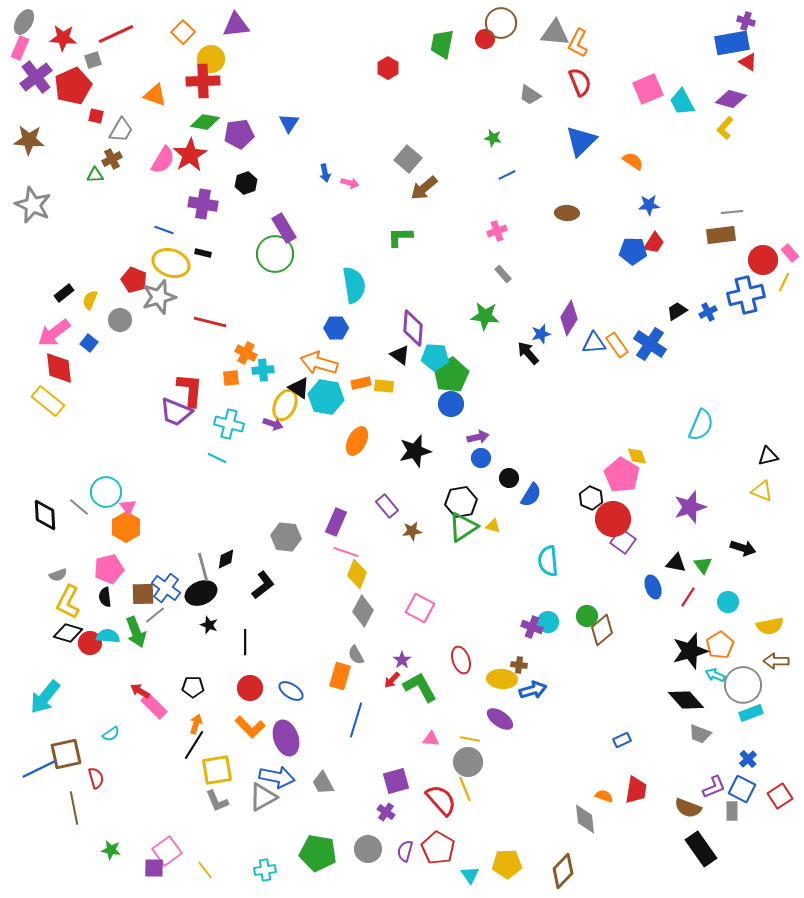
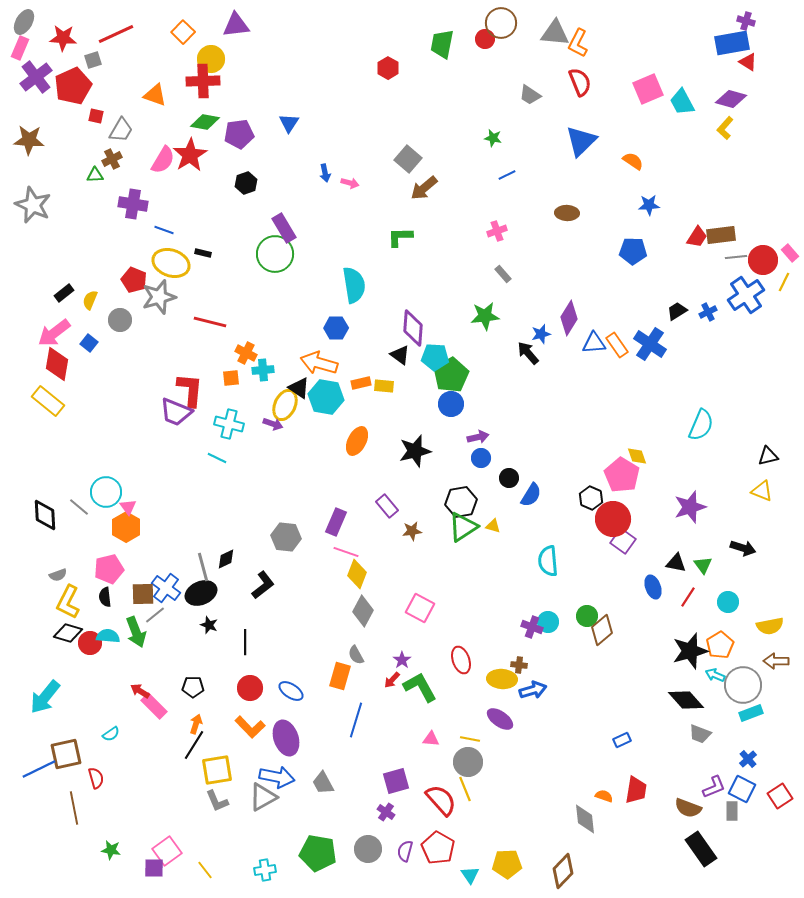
purple cross at (203, 204): moved 70 px left
gray line at (732, 212): moved 4 px right, 45 px down
red trapezoid at (654, 243): moved 43 px right, 6 px up
blue cross at (746, 295): rotated 21 degrees counterclockwise
green star at (485, 316): rotated 12 degrees counterclockwise
red diamond at (59, 368): moved 2 px left, 4 px up; rotated 16 degrees clockwise
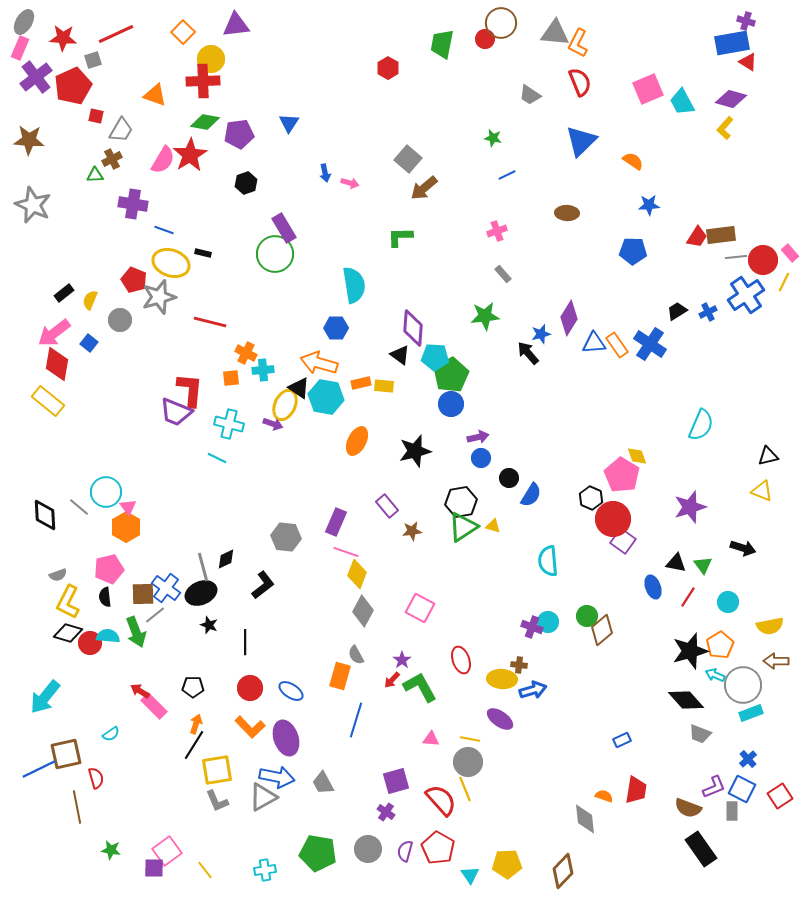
brown line at (74, 808): moved 3 px right, 1 px up
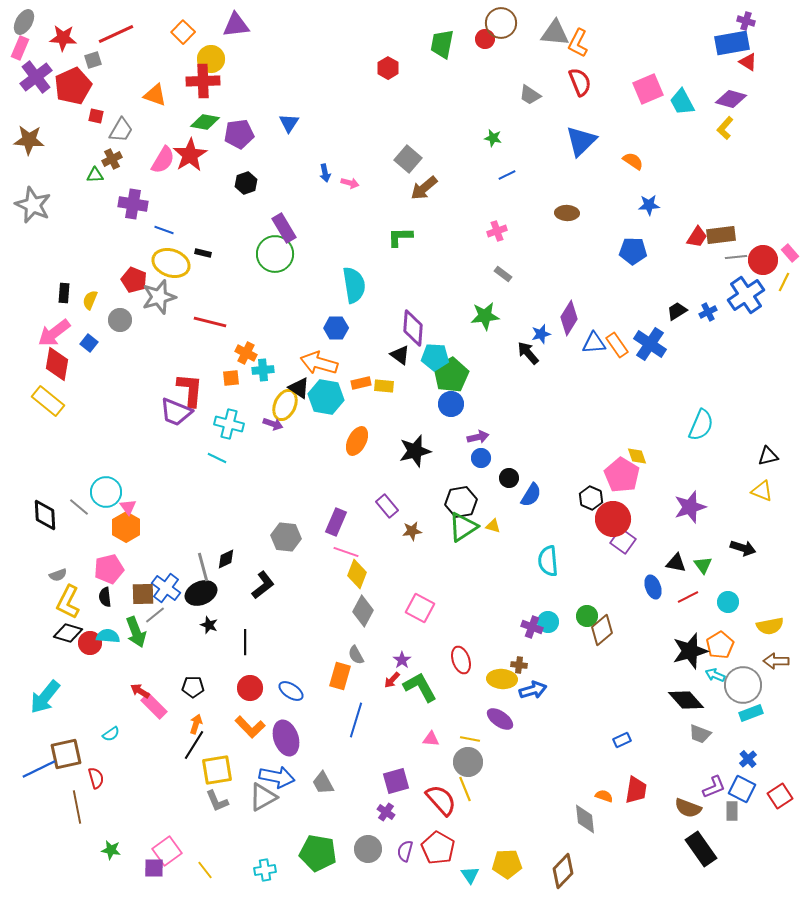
gray rectangle at (503, 274): rotated 12 degrees counterclockwise
black rectangle at (64, 293): rotated 48 degrees counterclockwise
red line at (688, 597): rotated 30 degrees clockwise
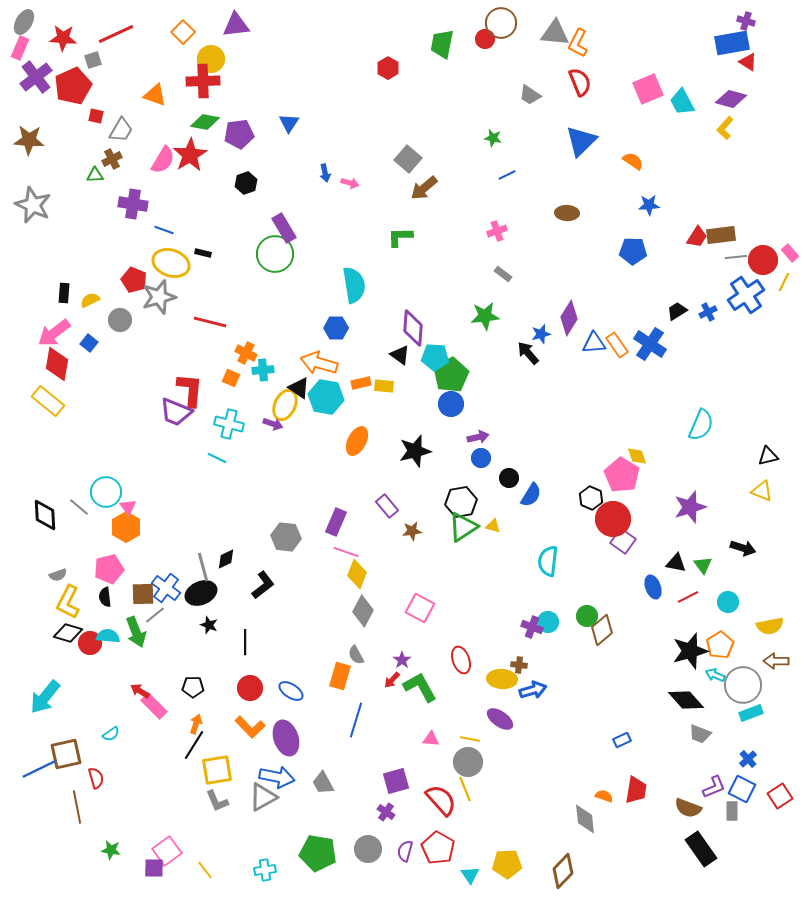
yellow semicircle at (90, 300): rotated 42 degrees clockwise
orange square at (231, 378): rotated 30 degrees clockwise
cyan semicircle at (548, 561): rotated 12 degrees clockwise
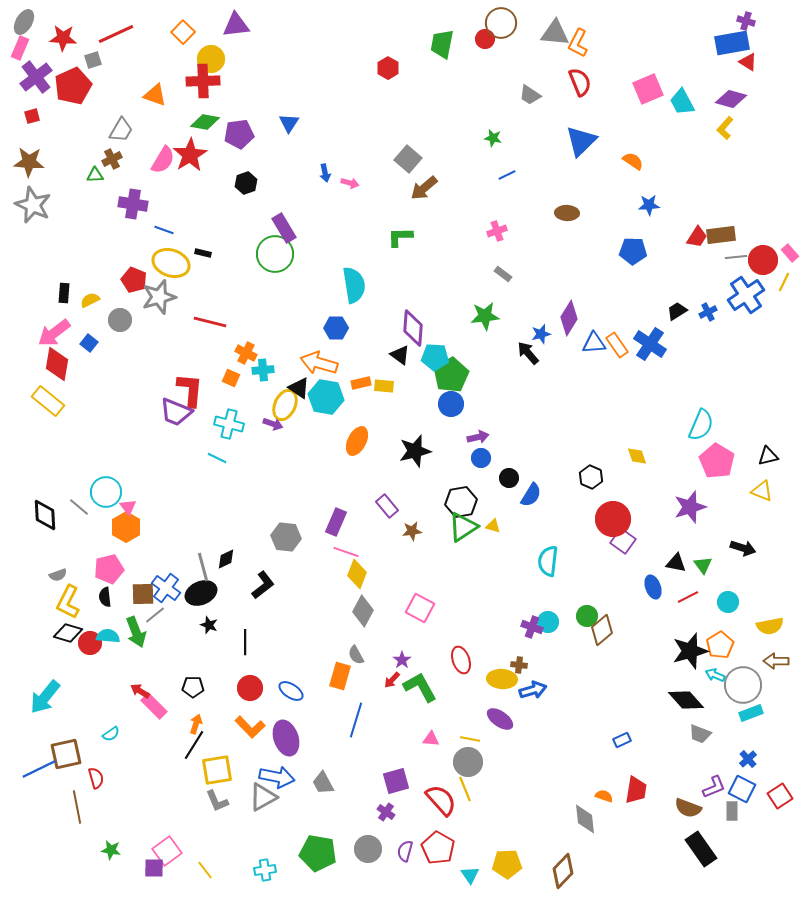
red square at (96, 116): moved 64 px left; rotated 28 degrees counterclockwise
brown star at (29, 140): moved 22 px down
pink pentagon at (622, 475): moved 95 px right, 14 px up
black hexagon at (591, 498): moved 21 px up
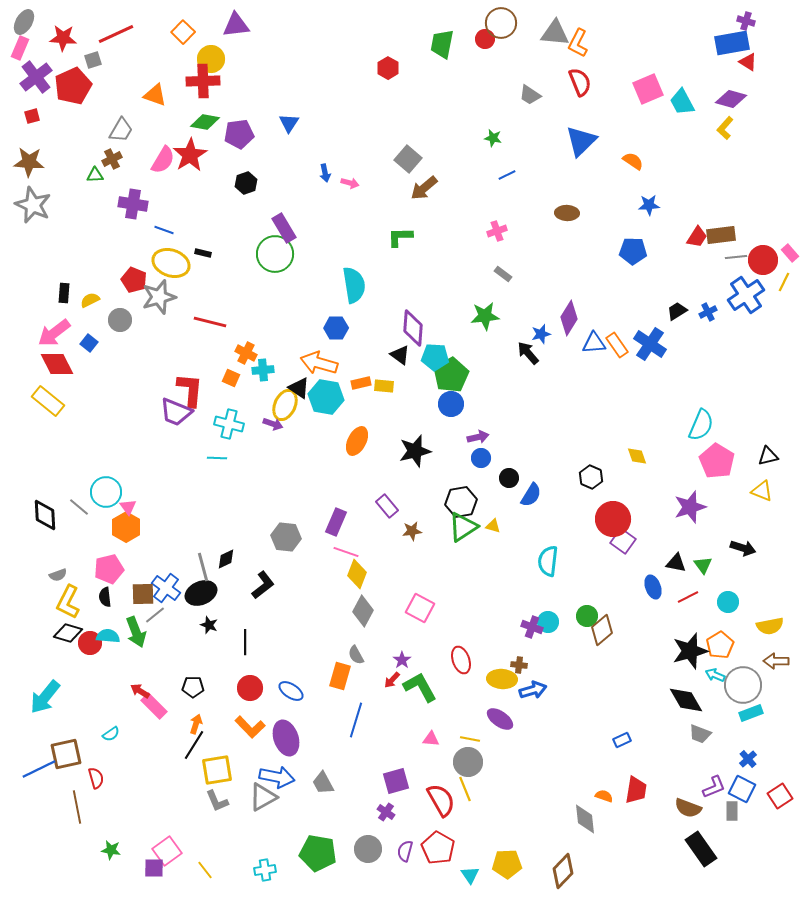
red diamond at (57, 364): rotated 36 degrees counterclockwise
cyan line at (217, 458): rotated 24 degrees counterclockwise
black diamond at (686, 700): rotated 12 degrees clockwise
red semicircle at (441, 800): rotated 12 degrees clockwise
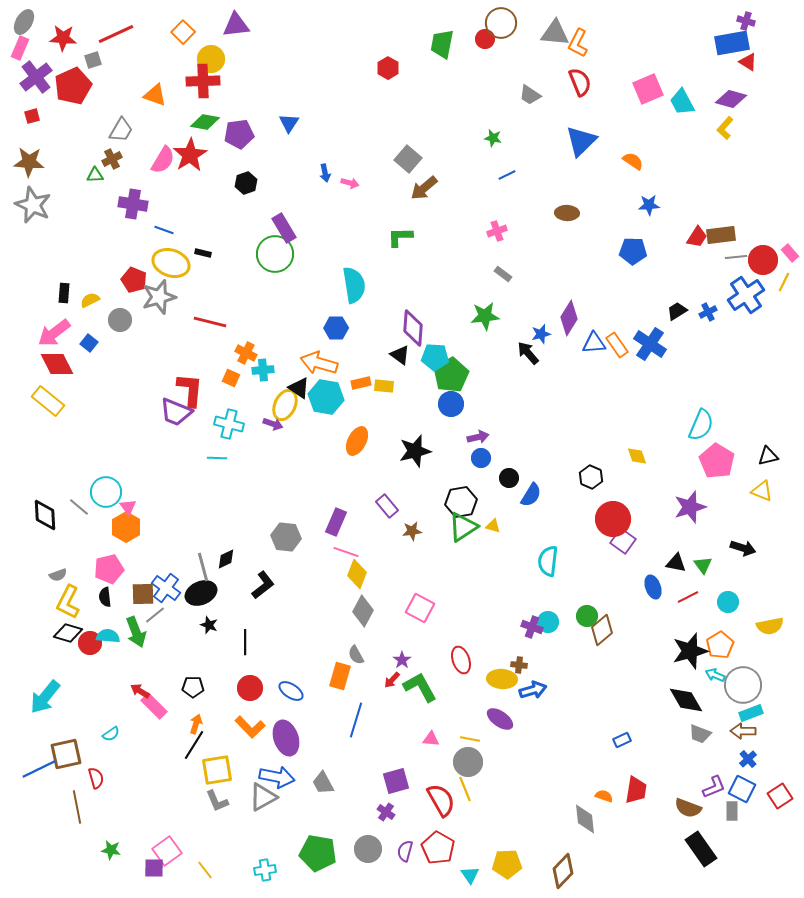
brown arrow at (776, 661): moved 33 px left, 70 px down
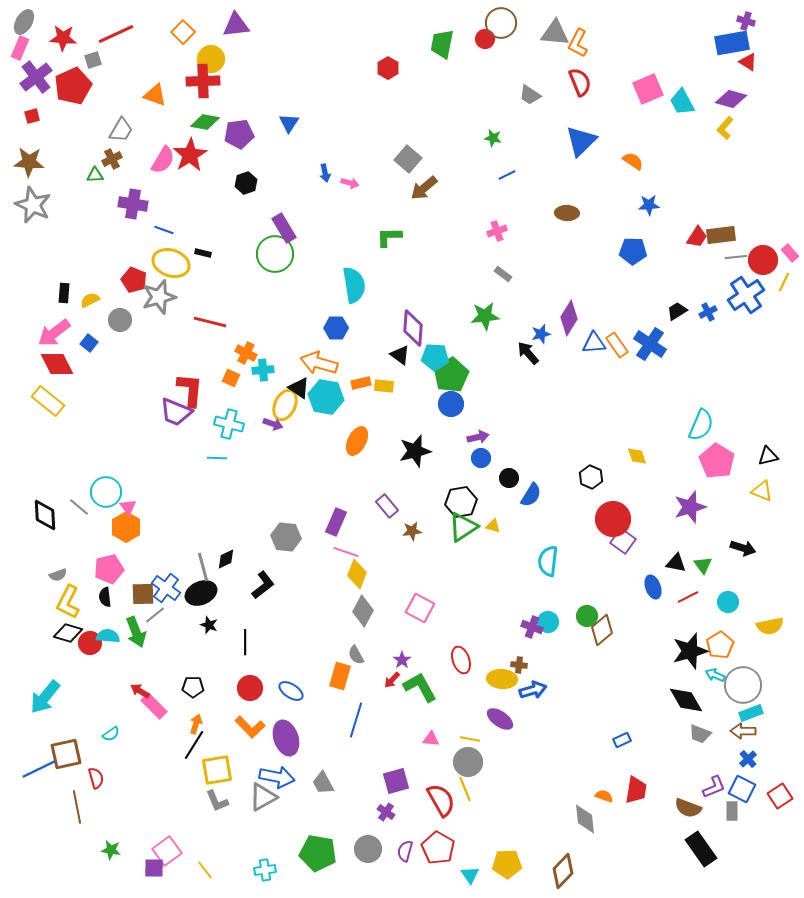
green L-shape at (400, 237): moved 11 px left
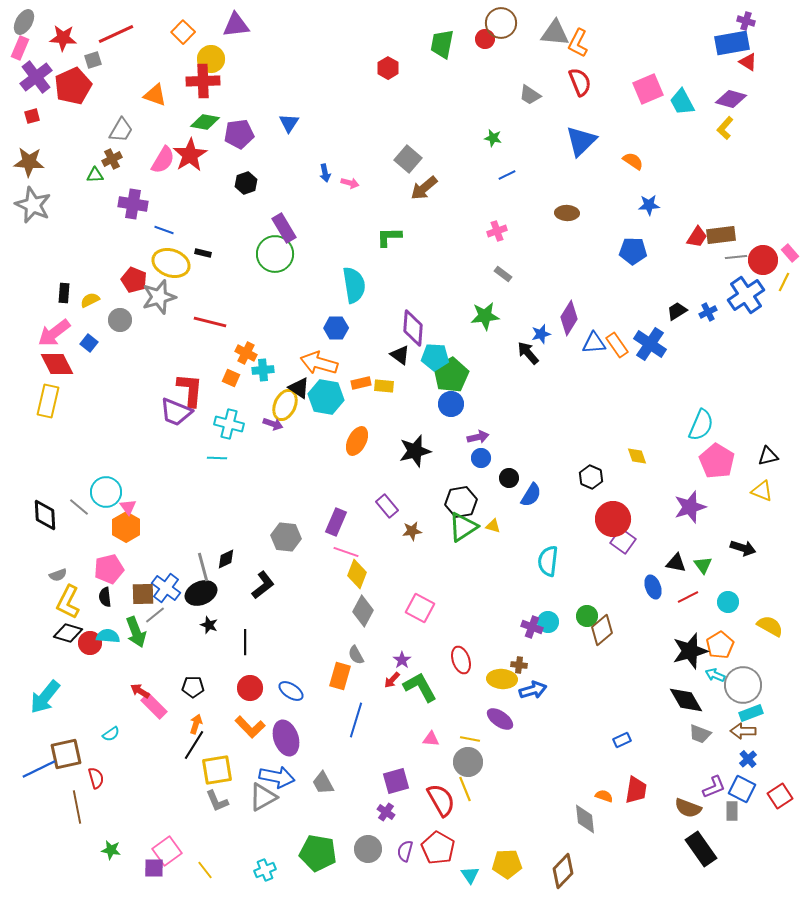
yellow rectangle at (48, 401): rotated 64 degrees clockwise
yellow semicircle at (770, 626): rotated 140 degrees counterclockwise
cyan cross at (265, 870): rotated 15 degrees counterclockwise
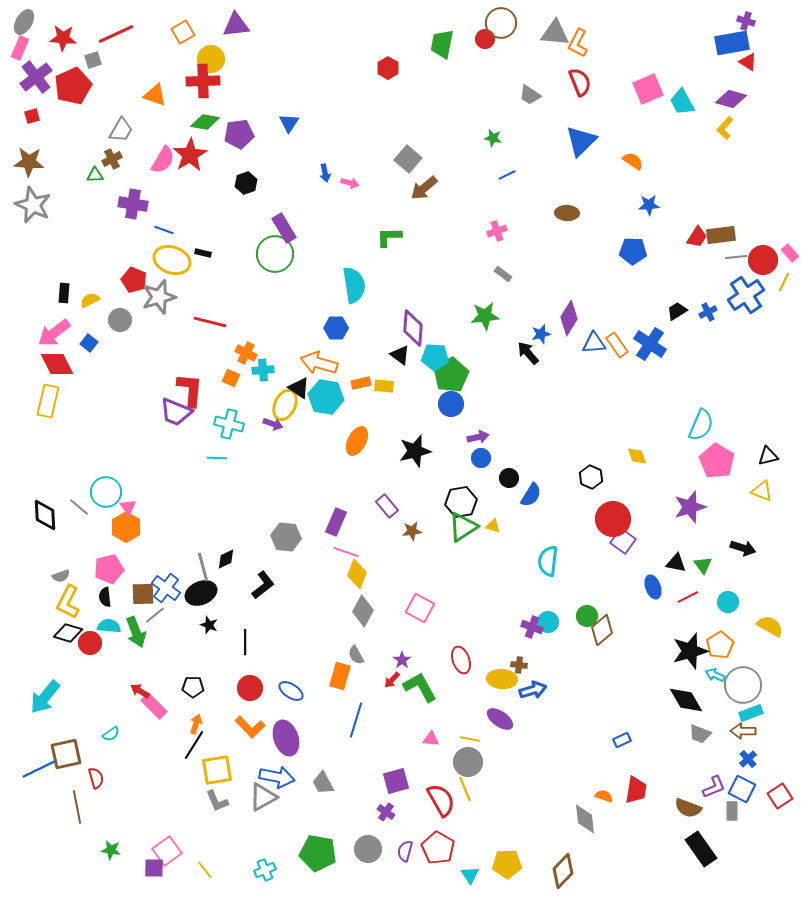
orange square at (183, 32): rotated 15 degrees clockwise
yellow ellipse at (171, 263): moved 1 px right, 3 px up
gray semicircle at (58, 575): moved 3 px right, 1 px down
cyan semicircle at (108, 636): moved 1 px right, 10 px up
